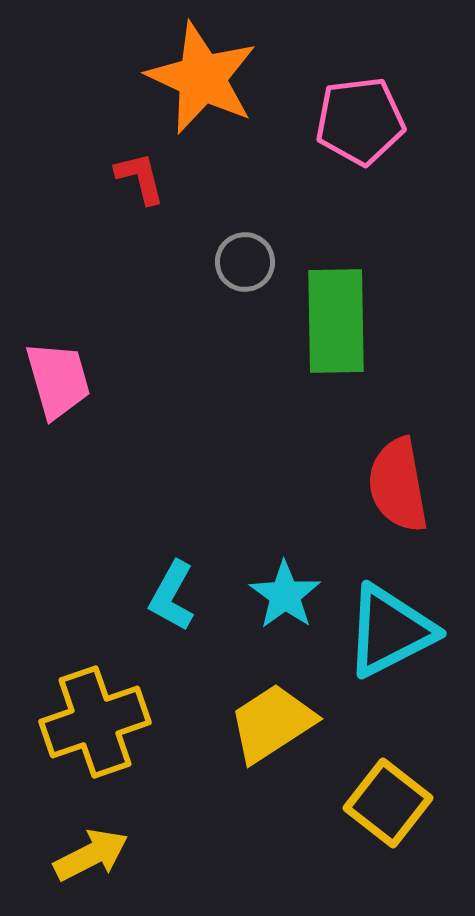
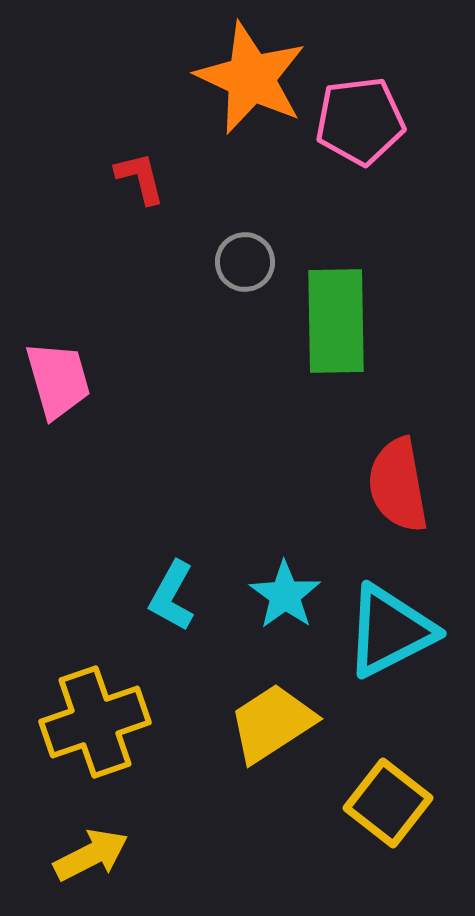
orange star: moved 49 px right
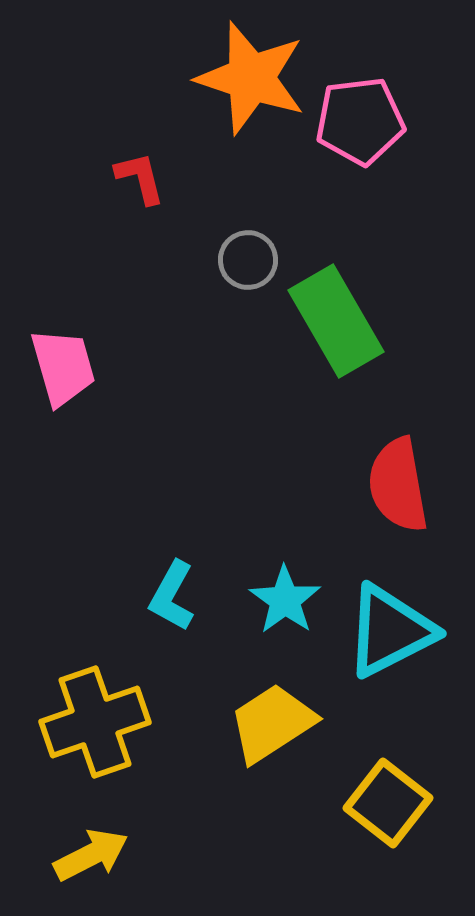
orange star: rotated 7 degrees counterclockwise
gray circle: moved 3 px right, 2 px up
green rectangle: rotated 29 degrees counterclockwise
pink trapezoid: moved 5 px right, 13 px up
cyan star: moved 5 px down
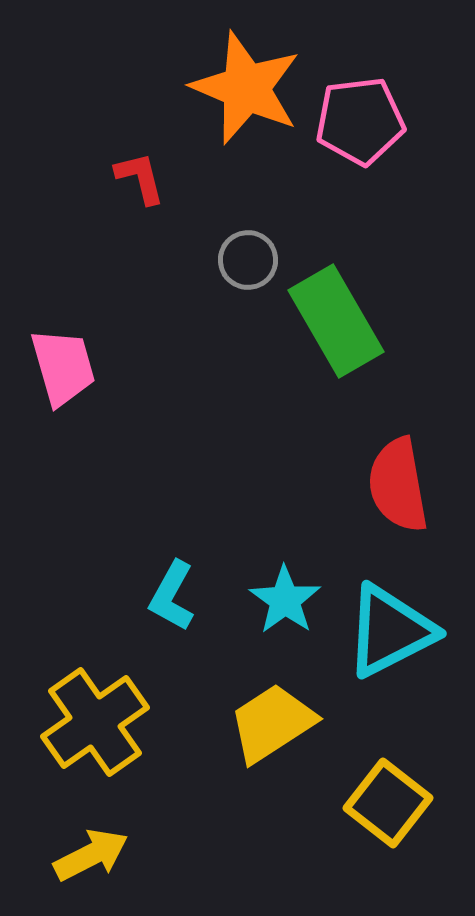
orange star: moved 5 px left, 10 px down; rotated 5 degrees clockwise
yellow cross: rotated 16 degrees counterclockwise
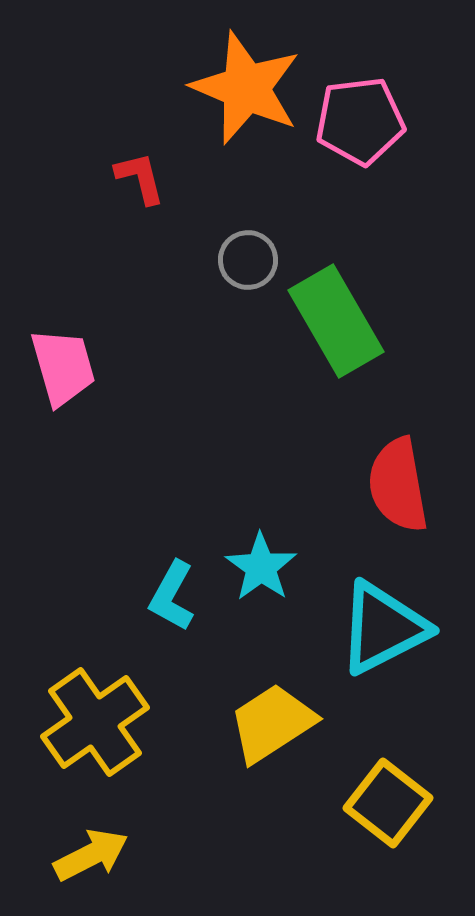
cyan star: moved 24 px left, 33 px up
cyan triangle: moved 7 px left, 3 px up
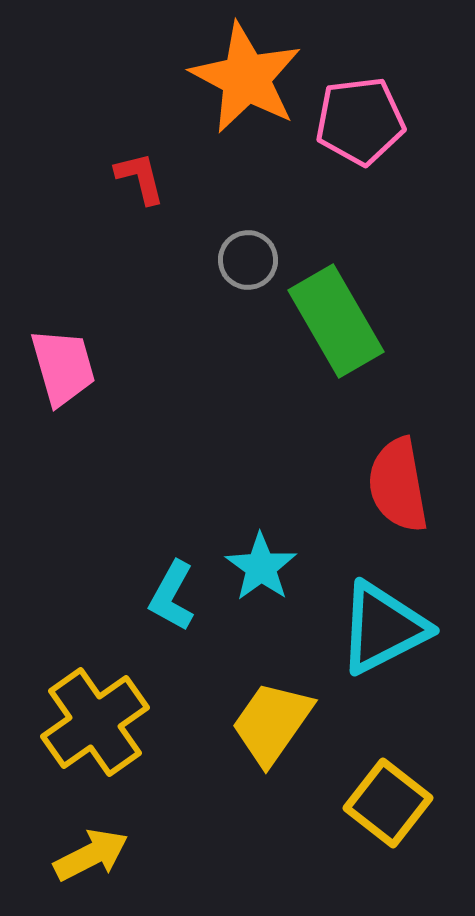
orange star: moved 10 px up; rotated 5 degrees clockwise
yellow trapezoid: rotated 22 degrees counterclockwise
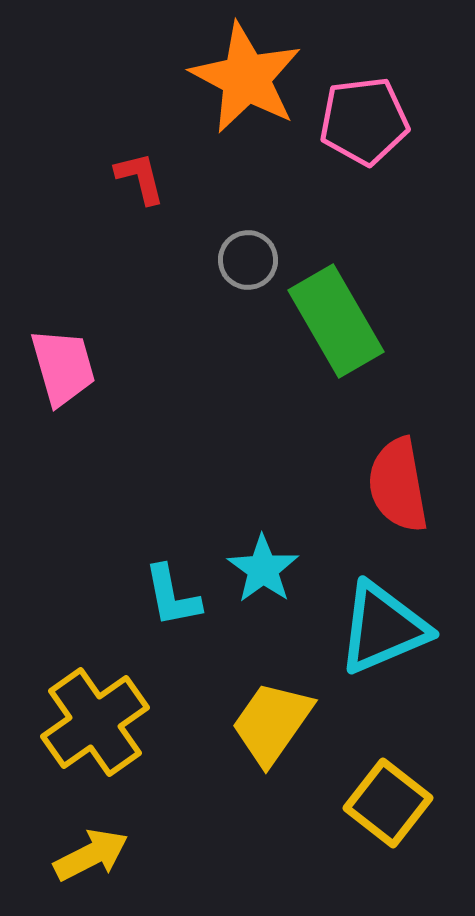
pink pentagon: moved 4 px right
cyan star: moved 2 px right, 2 px down
cyan L-shape: rotated 40 degrees counterclockwise
cyan triangle: rotated 4 degrees clockwise
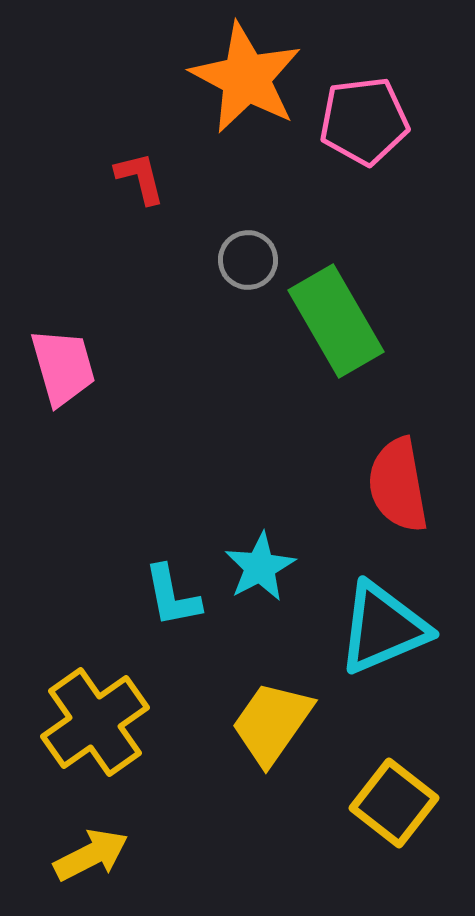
cyan star: moved 3 px left, 2 px up; rotated 8 degrees clockwise
yellow square: moved 6 px right
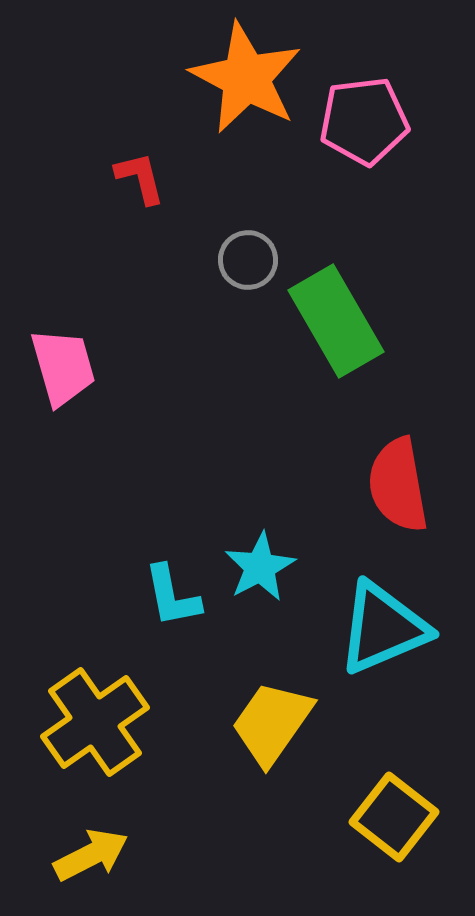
yellow square: moved 14 px down
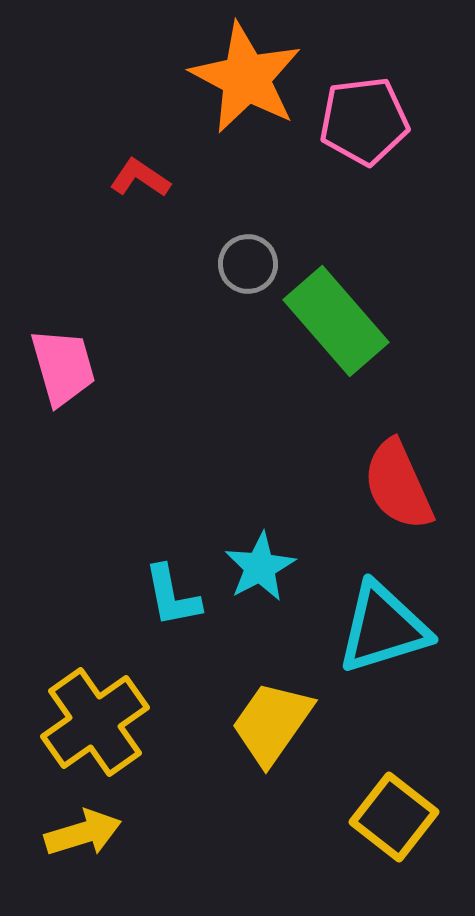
red L-shape: rotated 42 degrees counterclockwise
gray circle: moved 4 px down
green rectangle: rotated 11 degrees counterclockwise
red semicircle: rotated 14 degrees counterclockwise
cyan triangle: rotated 6 degrees clockwise
yellow arrow: moved 8 px left, 22 px up; rotated 10 degrees clockwise
